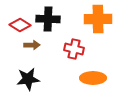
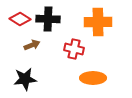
orange cross: moved 3 px down
red diamond: moved 6 px up
brown arrow: rotated 21 degrees counterclockwise
black star: moved 3 px left
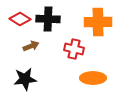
brown arrow: moved 1 px left, 1 px down
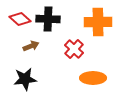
red diamond: rotated 10 degrees clockwise
red cross: rotated 30 degrees clockwise
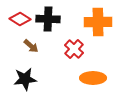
red diamond: rotated 10 degrees counterclockwise
brown arrow: rotated 63 degrees clockwise
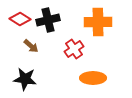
black cross: moved 1 px down; rotated 15 degrees counterclockwise
red cross: rotated 12 degrees clockwise
black star: rotated 15 degrees clockwise
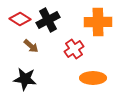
black cross: rotated 15 degrees counterclockwise
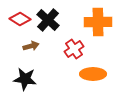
black cross: rotated 20 degrees counterclockwise
brown arrow: rotated 56 degrees counterclockwise
orange ellipse: moved 4 px up
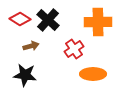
black star: moved 4 px up
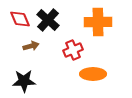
red diamond: rotated 35 degrees clockwise
red cross: moved 1 px left, 1 px down; rotated 12 degrees clockwise
black star: moved 1 px left, 6 px down; rotated 10 degrees counterclockwise
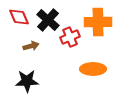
red diamond: moved 1 px left, 2 px up
red cross: moved 3 px left, 13 px up
orange ellipse: moved 5 px up
black star: moved 3 px right
